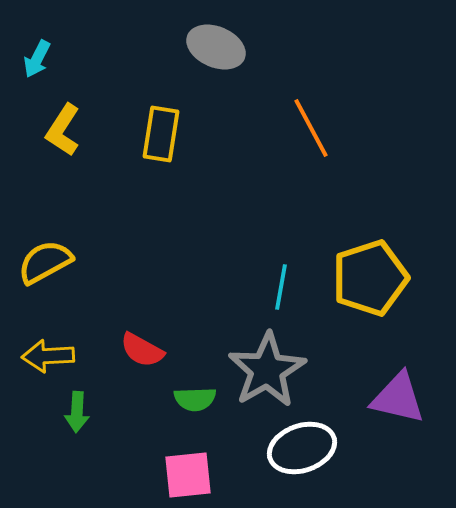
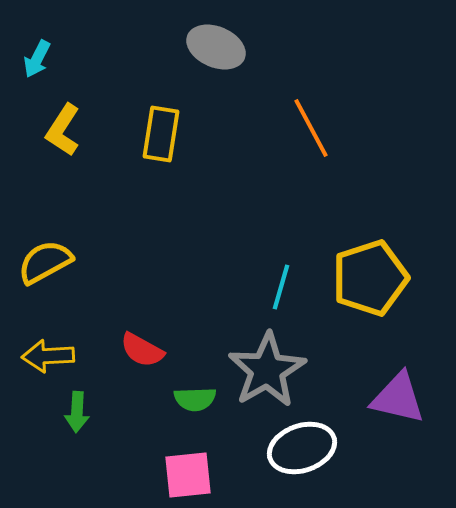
cyan line: rotated 6 degrees clockwise
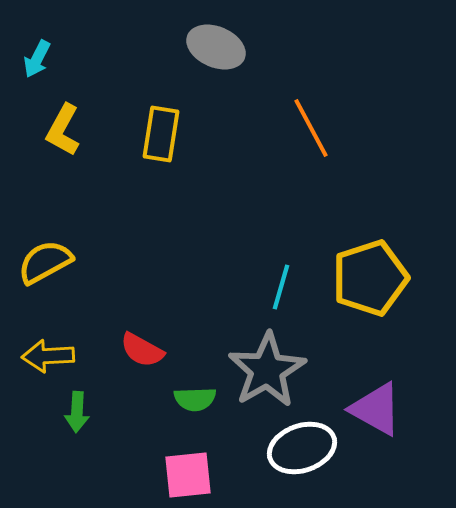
yellow L-shape: rotated 4 degrees counterclockwise
purple triangle: moved 22 px left, 11 px down; rotated 16 degrees clockwise
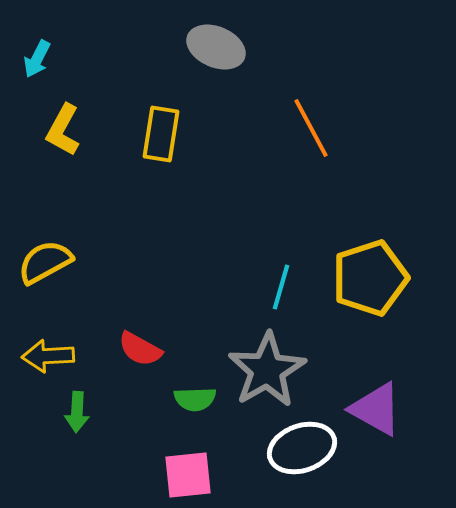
red semicircle: moved 2 px left, 1 px up
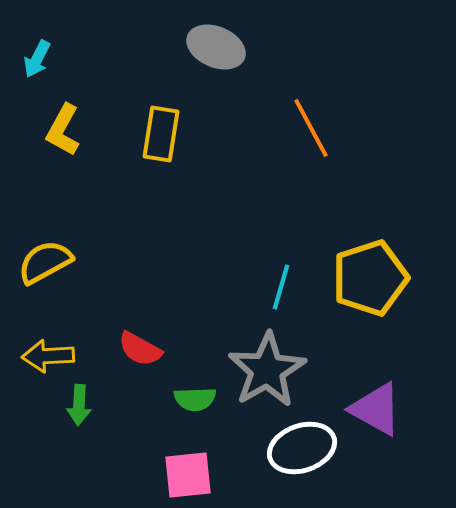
green arrow: moved 2 px right, 7 px up
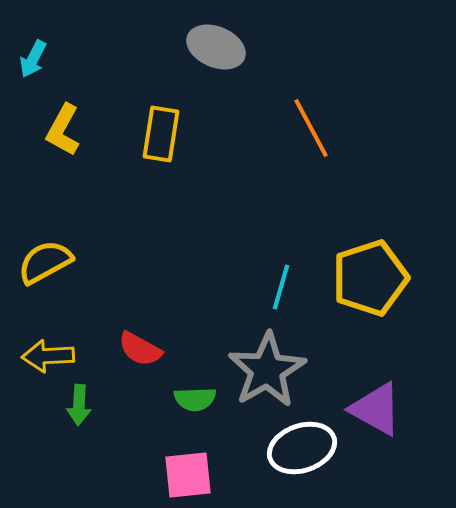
cyan arrow: moved 4 px left
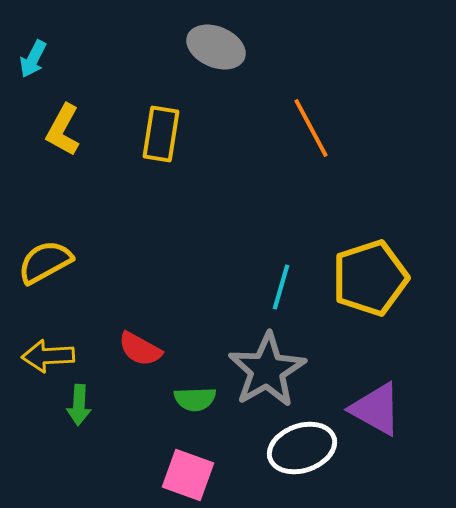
pink square: rotated 26 degrees clockwise
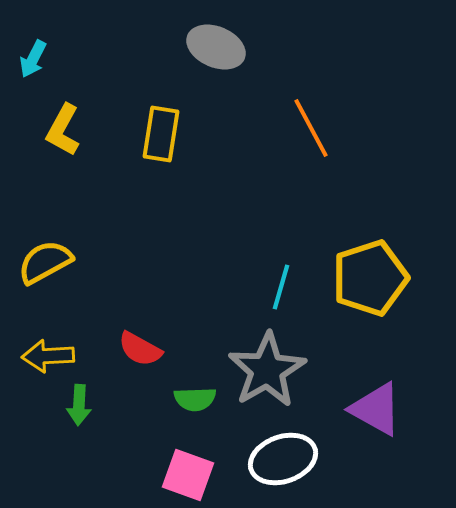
white ellipse: moved 19 px left, 11 px down
